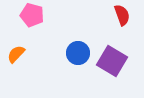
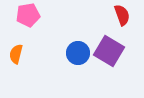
pink pentagon: moved 4 px left; rotated 25 degrees counterclockwise
orange semicircle: rotated 30 degrees counterclockwise
purple square: moved 3 px left, 10 px up
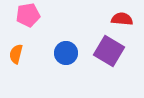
red semicircle: moved 4 px down; rotated 65 degrees counterclockwise
blue circle: moved 12 px left
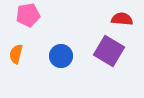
blue circle: moved 5 px left, 3 px down
